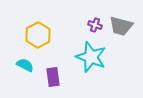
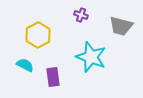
purple cross: moved 14 px left, 10 px up
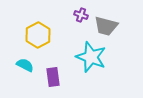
gray trapezoid: moved 15 px left
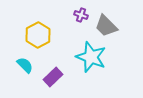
gray trapezoid: rotated 30 degrees clockwise
cyan semicircle: rotated 18 degrees clockwise
purple rectangle: rotated 54 degrees clockwise
